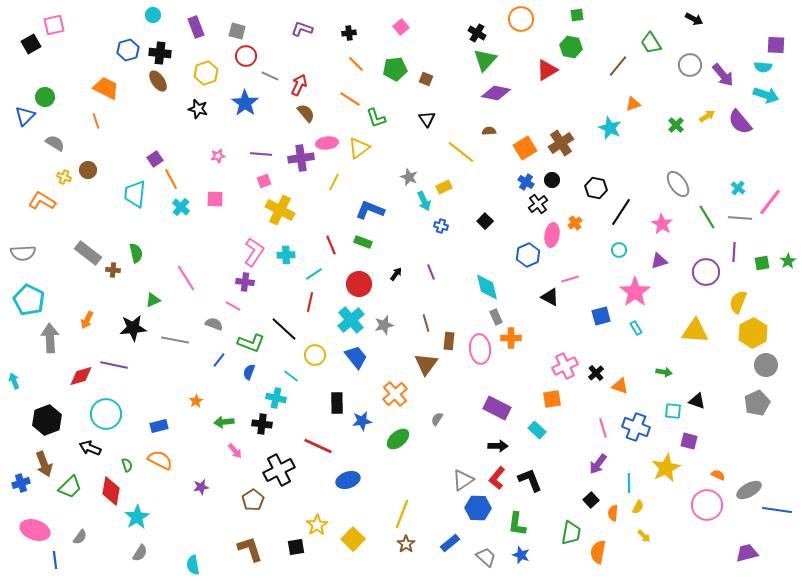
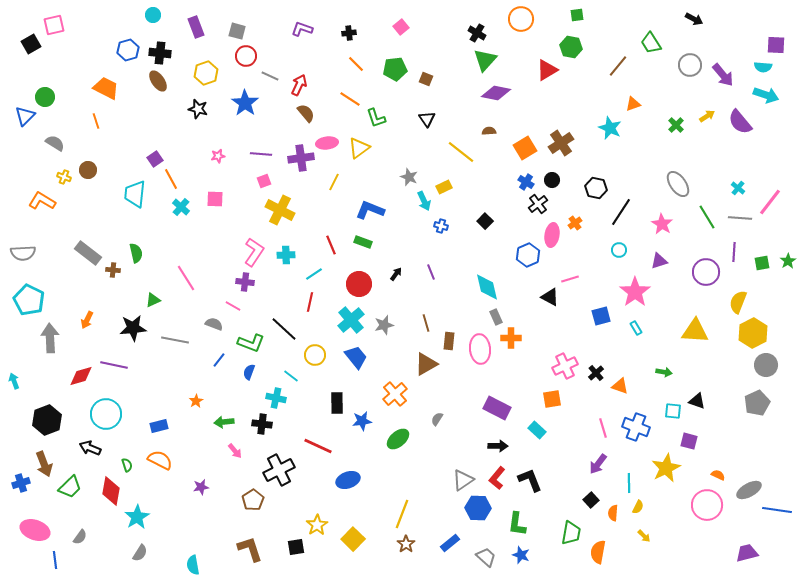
brown triangle at (426, 364): rotated 25 degrees clockwise
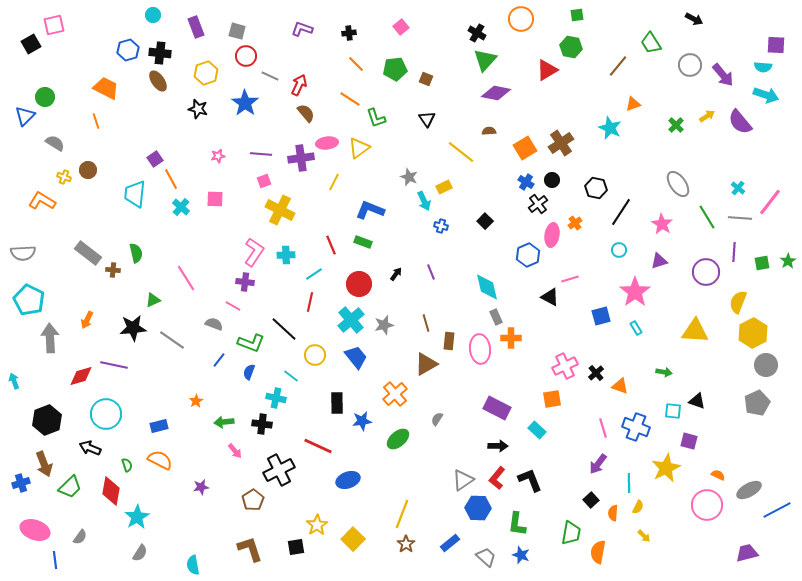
gray line at (175, 340): moved 3 px left; rotated 24 degrees clockwise
blue line at (777, 510): rotated 36 degrees counterclockwise
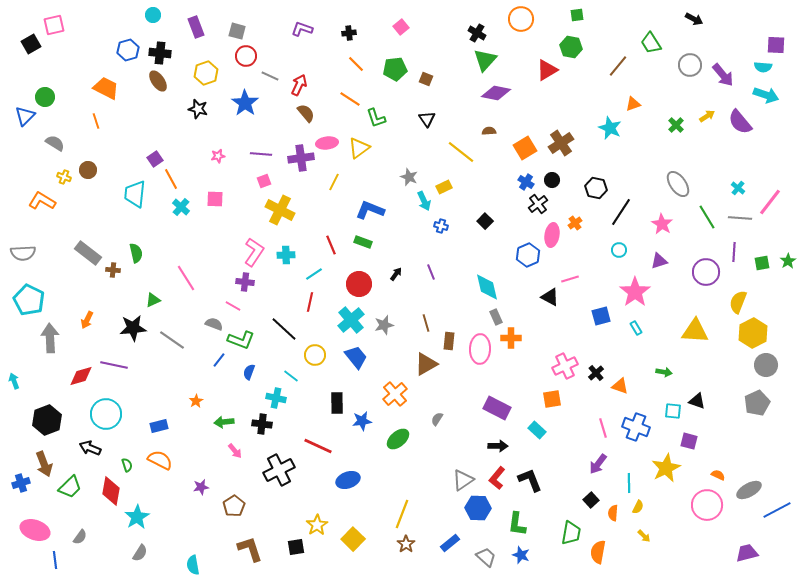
green L-shape at (251, 343): moved 10 px left, 3 px up
pink ellipse at (480, 349): rotated 8 degrees clockwise
brown pentagon at (253, 500): moved 19 px left, 6 px down
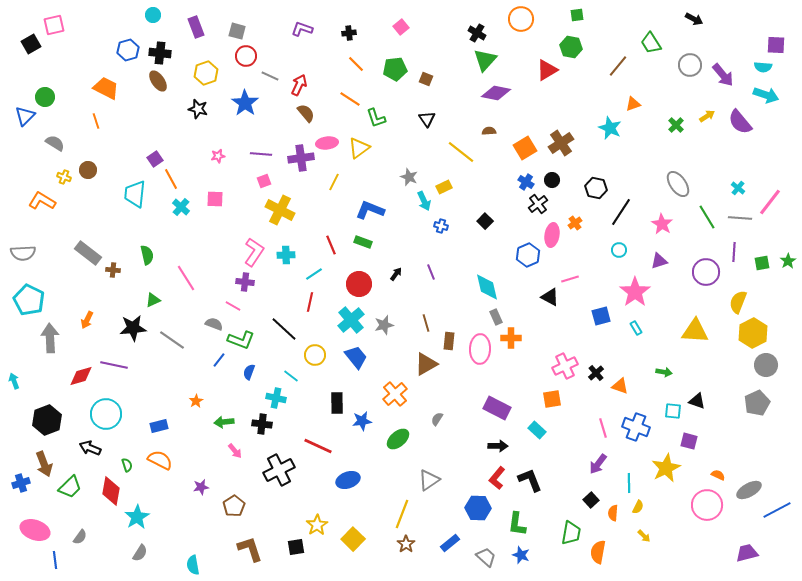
green semicircle at (136, 253): moved 11 px right, 2 px down
gray triangle at (463, 480): moved 34 px left
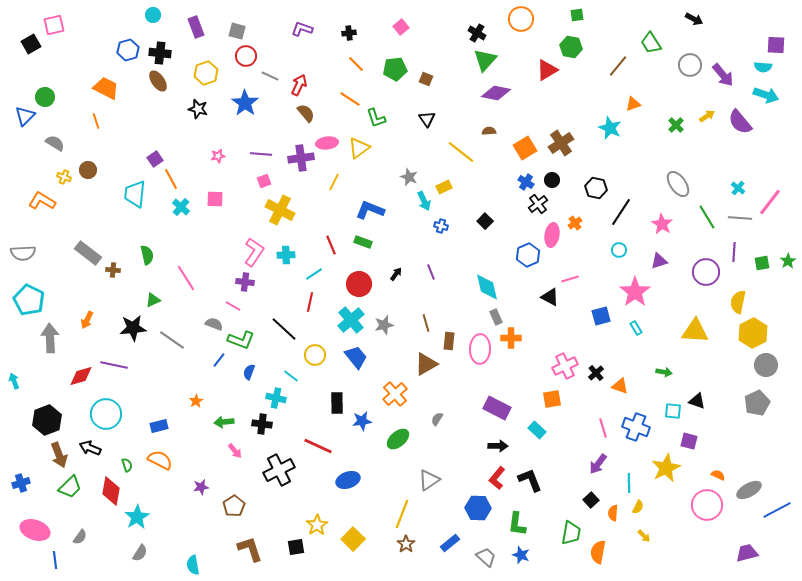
yellow semicircle at (738, 302): rotated 10 degrees counterclockwise
brown arrow at (44, 464): moved 15 px right, 9 px up
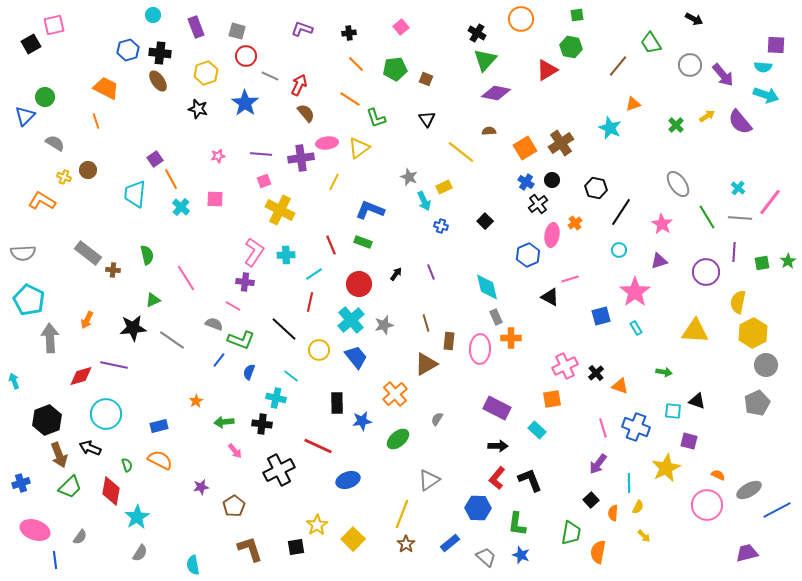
yellow circle at (315, 355): moved 4 px right, 5 px up
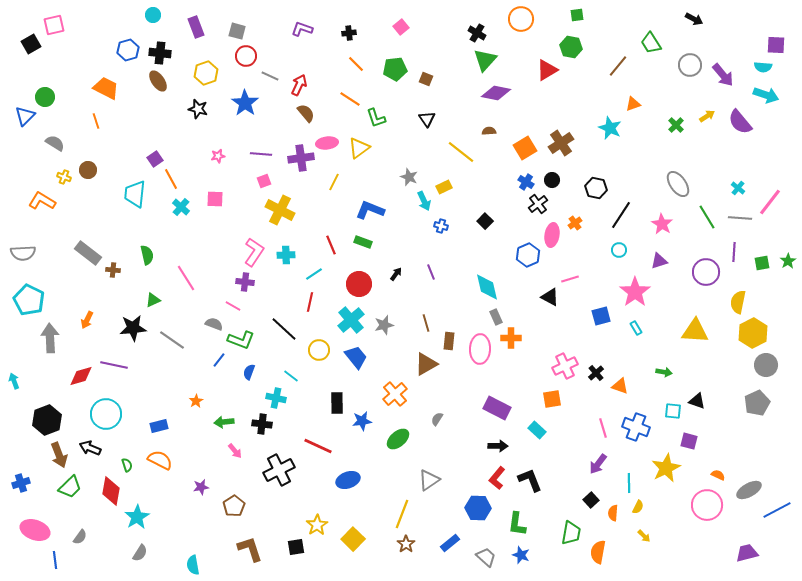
black line at (621, 212): moved 3 px down
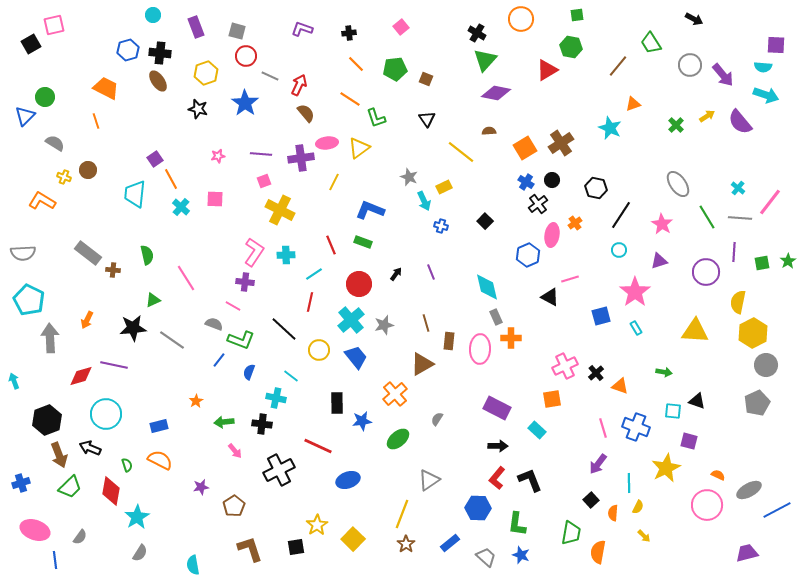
brown triangle at (426, 364): moved 4 px left
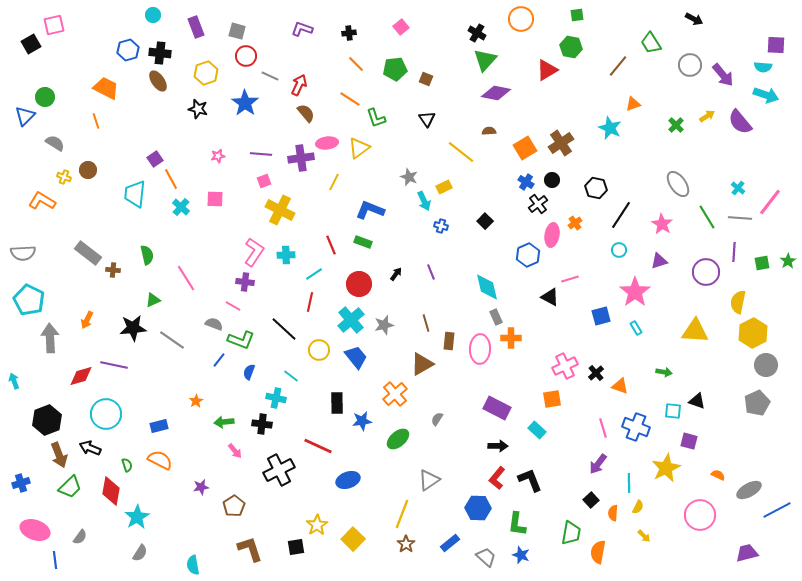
pink circle at (707, 505): moved 7 px left, 10 px down
